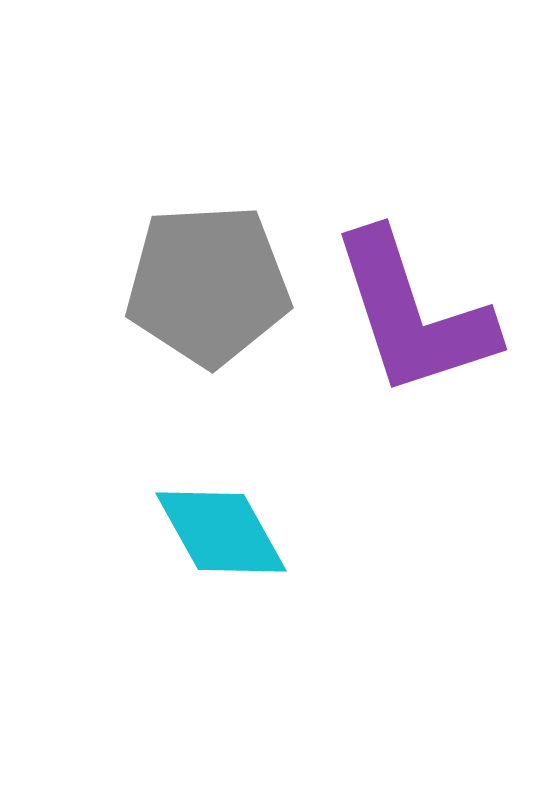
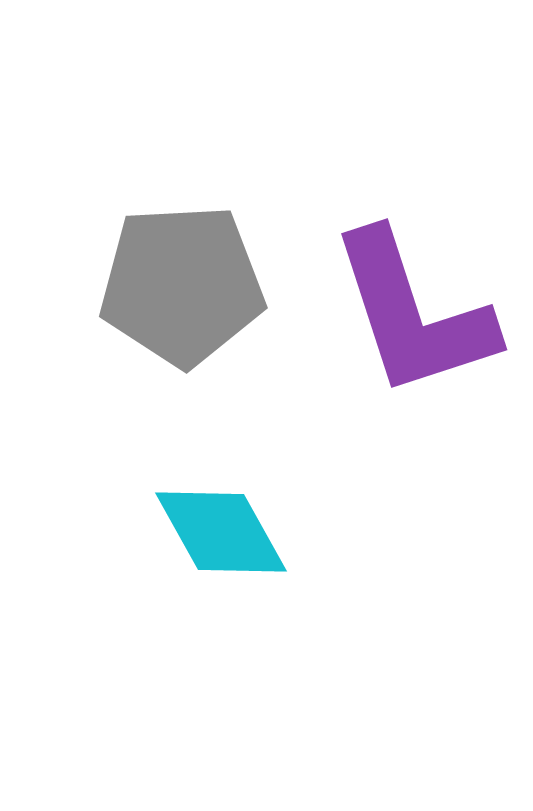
gray pentagon: moved 26 px left
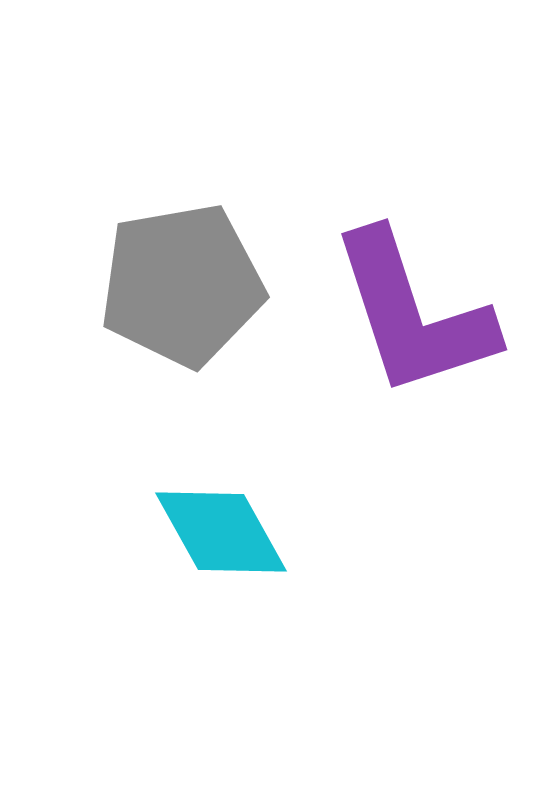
gray pentagon: rotated 7 degrees counterclockwise
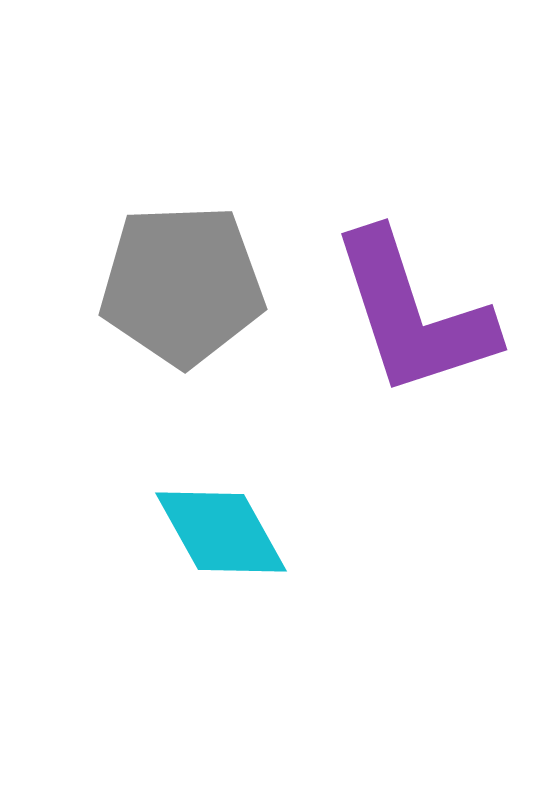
gray pentagon: rotated 8 degrees clockwise
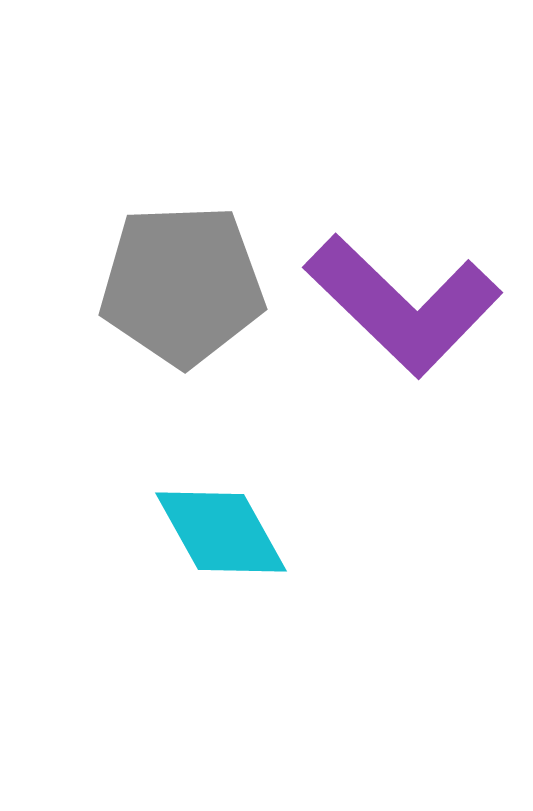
purple L-shape: moved 10 px left, 9 px up; rotated 28 degrees counterclockwise
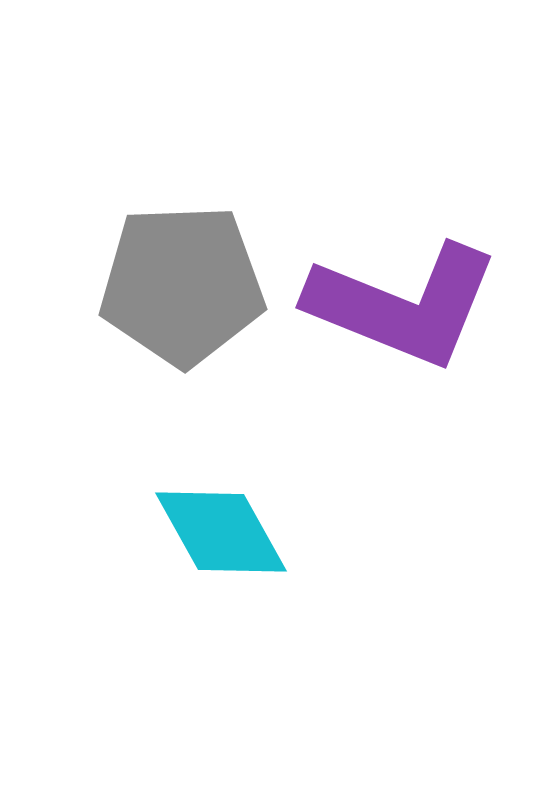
purple L-shape: rotated 22 degrees counterclockwise
